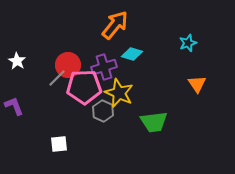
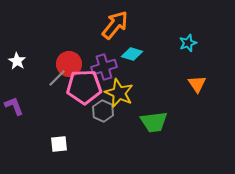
red circle: moved 1 px right, 1 px up
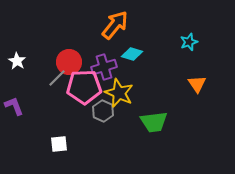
cyan star: moved 1 px right, 1 px up
red circle: moved 2 px up
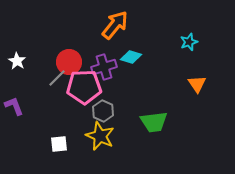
cyan diamond: moved 1 px left, 3 px down
yellow star: moved 19 px left, 43 px down
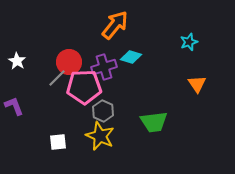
white square: moved 1 px left, 2 px up
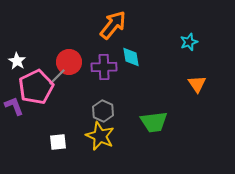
orange arrow: moved 2 px left
cyan diamond: rotated 65 degrees clockwise
purple cross: rotated 15 degrees clockwise
gray line: moved 1 px up
pink pentagon: moved 48 px left; rotated 24 degrees counterclockwise
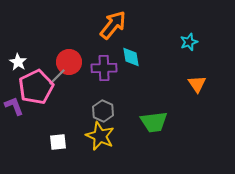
white star: moved 1 px right, 1 px down
purple cross: moved 1 px down
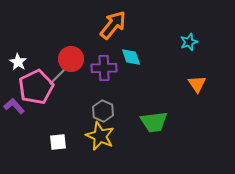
cyan diamond: rotated 10 degrees counterclockwise
red circle: moved 2 px right, 3 px up
purple L-shape: rotated 20 degrees counterclockwise
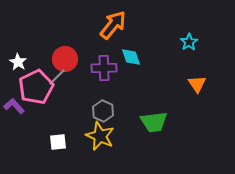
cyan star: rotated 12 degrees counterclockwise
red circle: moved 6 px left
